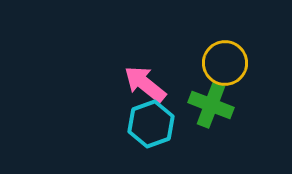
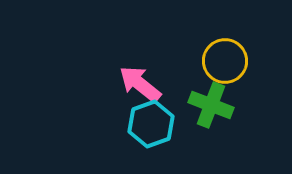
yellow circle: moved 2 px up
pink arrow: moved 5 px left
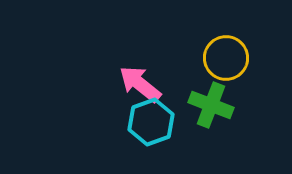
yellow circle: moved 1 px right, 3 px up
cyan hexagon: moved 2 px up
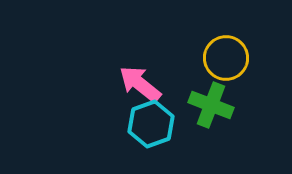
cyan hexagon: moved 2 px down
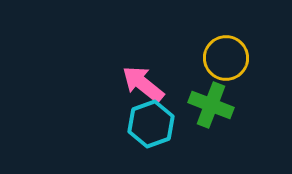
pink arrow: moved 3 px right
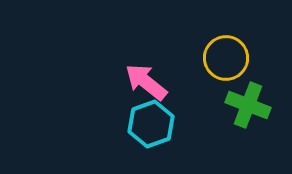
pink arrow: moved 3 px right, 2 px up
green cross: moved 37 px right
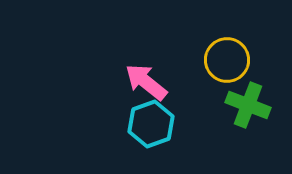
yellow circle: moved 1 px right, 2 px down
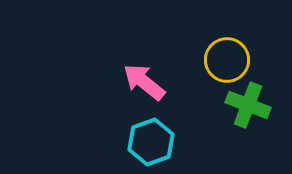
pink arrow: moved 2 px left
cyan hexagon: moved 18 px down
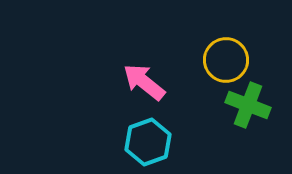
yellow circle: moved 1 px left
cyan hexagon: moved 3 px left
